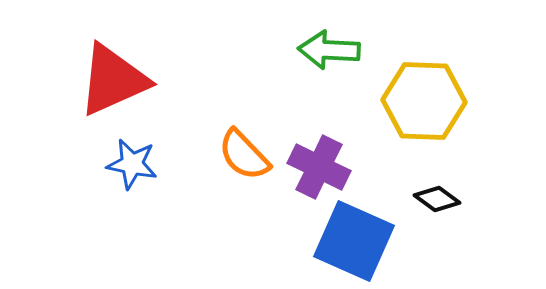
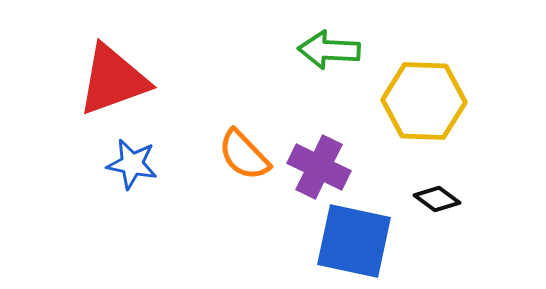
red triangle: rotated 4 degrees clockwise
blue square: rotated 12 degrees counterclockwise
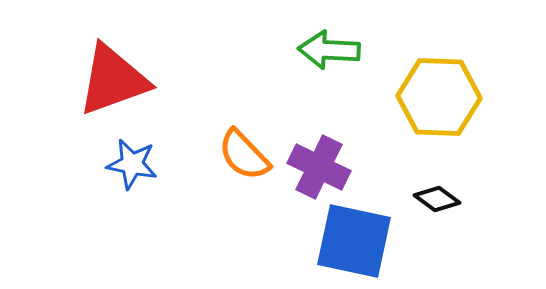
yellow hexagon: moved 15 px right, 4 px up
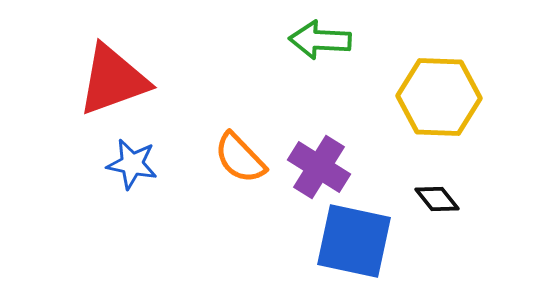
green arrow: moved 9 px left, 10 px up
orange semicircle: moved 4 px left, 3 px down
purple cross: rotated 6 degrees clockwise
black diamond: rotated 15 degrees clockwise
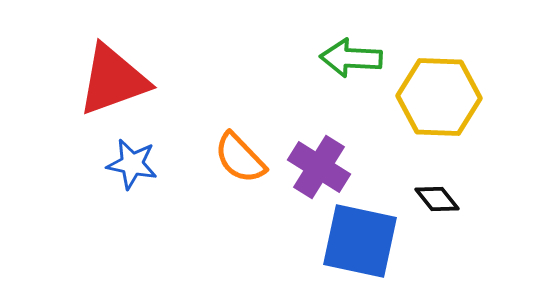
green arrow: moved 31 px right, 18 px down
blue square: moved 6 px right
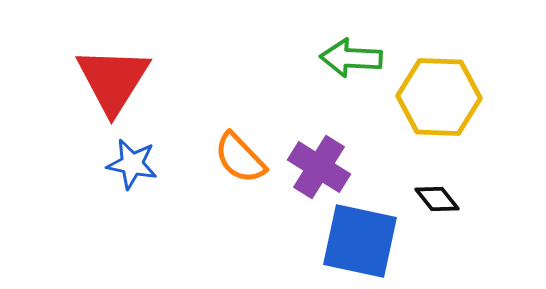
red triangle: rotated 38 degrees counterclockwise
